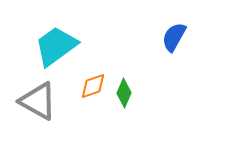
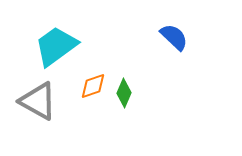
blue semicircle: rotated 104 degrees clockwise
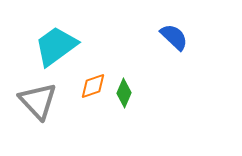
gray triangle: rotated 18 degrees clockwise
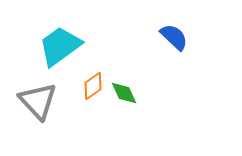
cyan trapezoid: moved 4 px right
orange diamond: rotated 16 degrees counterclockwise
green diamond: rotated 48 degrees counterclockwise
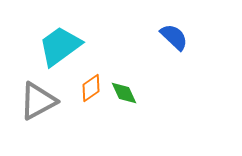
orange diamond: moved 2 px left, 2 px down
gray triangle: rotated 45 degrees clockwise
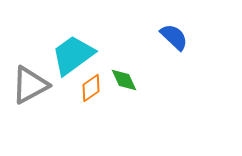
cyan trapezoid: moved 13 px right, 9 px down
green diamond: moved 13 px up
gray triangle: moved 8 px left, 16 px up
